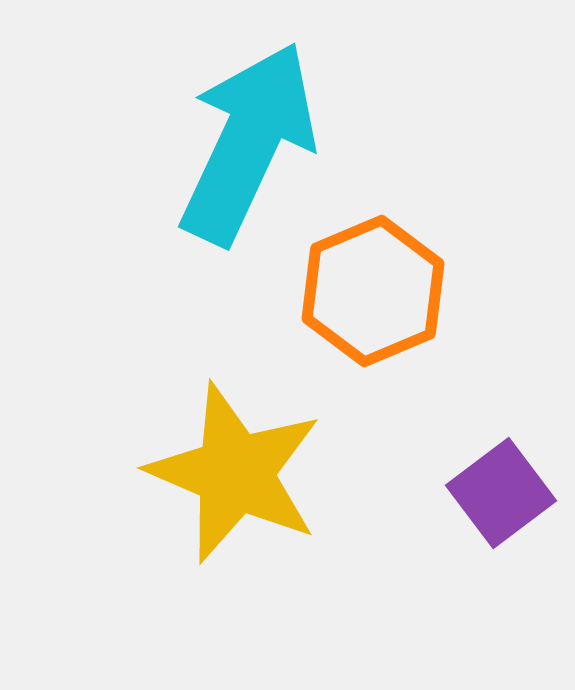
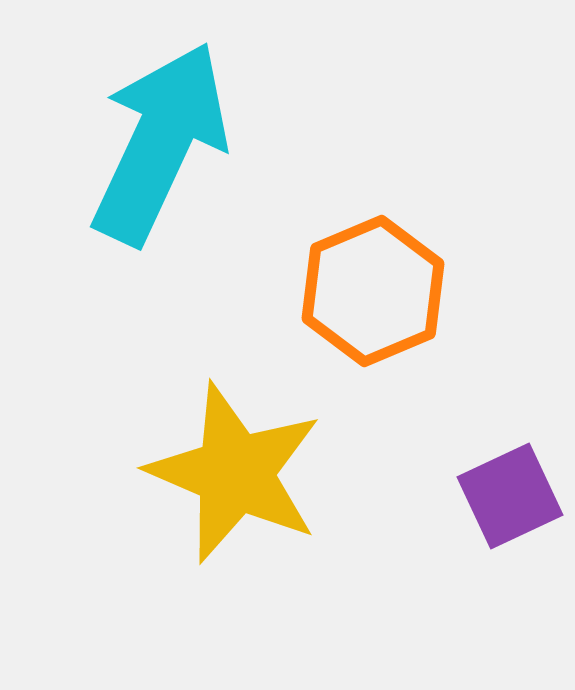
cyan arrow: moved 88 px left
purple square: moved 9 px right, 3 px down; rotated 12 degrees clockwise
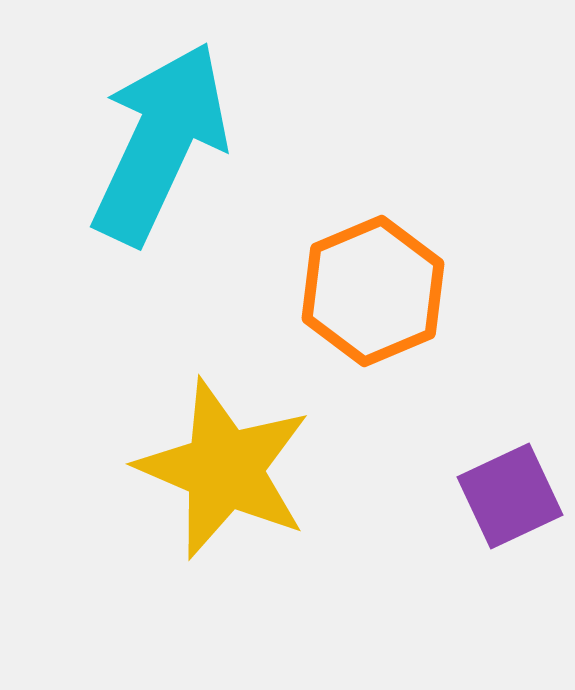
yellow star: moved 11 px left, 4 px up
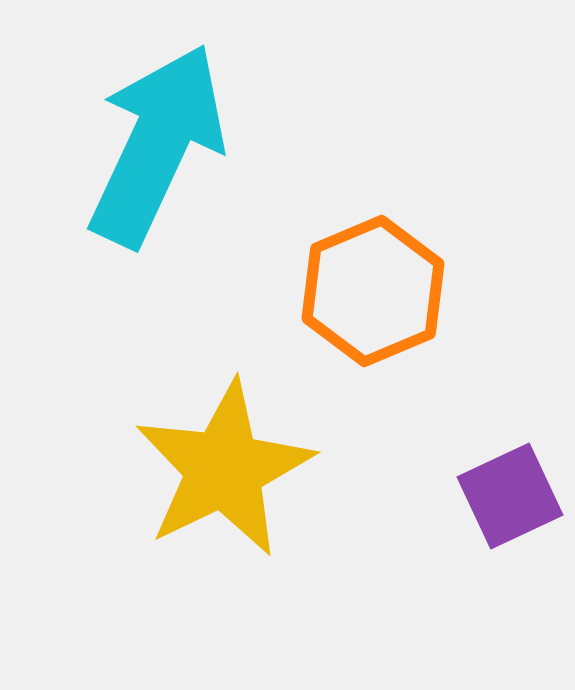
cyan arrow: moved 3 px left, 2 px down
yellow star: rotated 23 degrees clockwise
